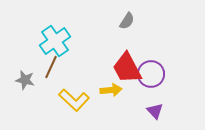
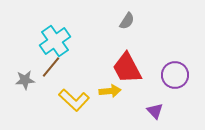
brown line: rotated 15 degrees clockwise
purple circle: moved 24 px right, 1 px down
gray star: rotated 18 degrees counterclockwise
yellow arrow: moved 1 px left, 1 px down
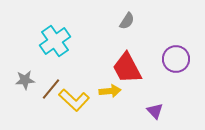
brown line: moved 22 px down
purple circle: moved 1 px right, 16 px up
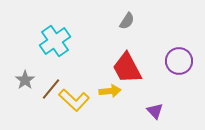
purple circle: moved 3 px right, 2 px down
gray star: rotated 30 degrees counterclockwise
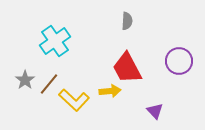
gray semicircle: rotated 30 degrees counterclockwise
brown line: moved 2 px left, 5 px up
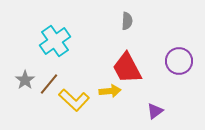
purple triangle: rotated 36 degrees clockwise
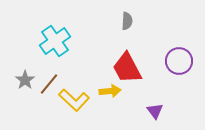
purple triangle: rotated 30 degrees counterclockwise
